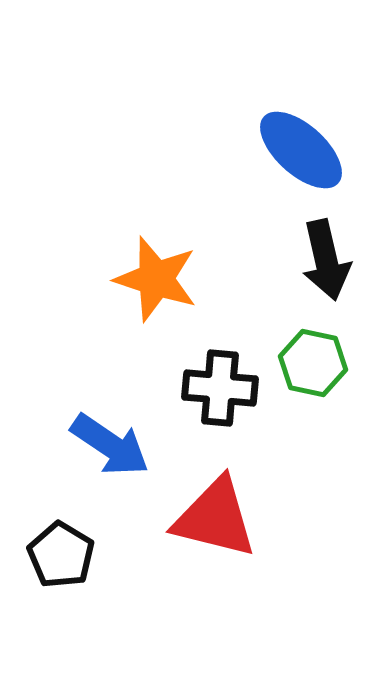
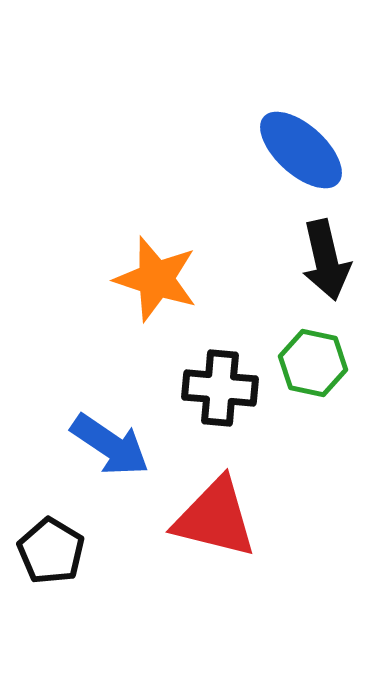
black pentagon: moved 10 px left, 4 px up
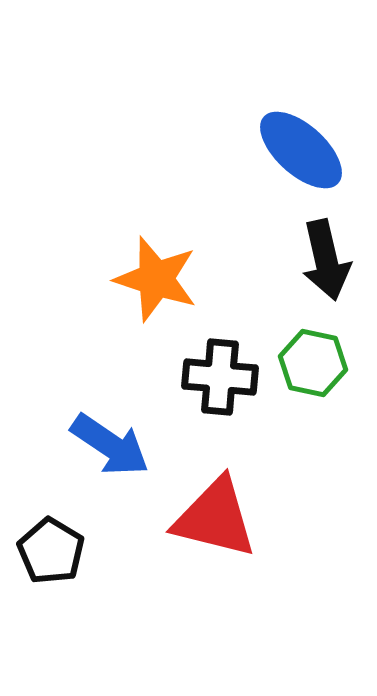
black cross: moved 11 px up
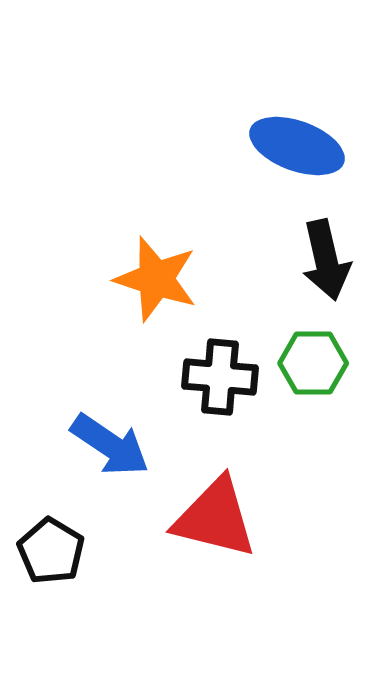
blue ellipse: moved 4 px left, 4 px up; rotated 22 degrees counterclockwise
green hexagon: rotated 12 degrees counterclockwise
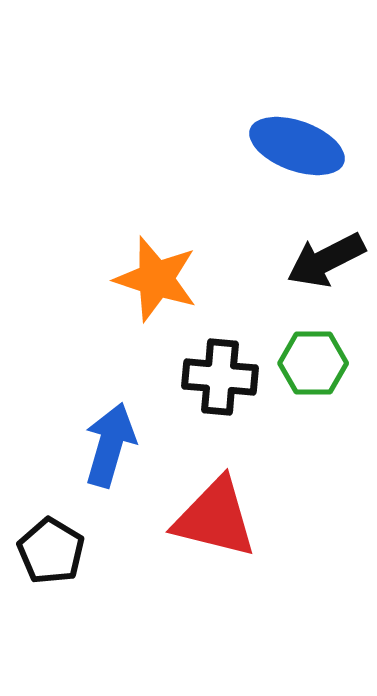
black arrow: rotated 76 degrees clockwise
blue arrow: rotated 108 degrees counterclockwise
